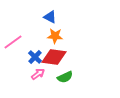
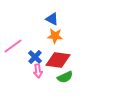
blue triangle: moved 2 px right, 2 px down
pink line: moved 4 px down
red diamond: moved 4 px right, 3 px down
pink arrow: moved 3 px up; rotated 120 degrees clockwise
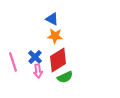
pink line: moved 16 px down; rotated 72 degrees counterclockwise
red diamond: rotated 40 degrees counterclockwise
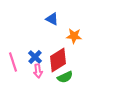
orange star: moved 19 px right
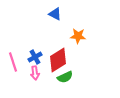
blue triangle: moved 3 px right, 5 px up
orange star: moved 4 px right
blue cross: rotated 16 degrees clockwise
pink arrow: moved 3 px left, 2 px down
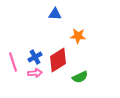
blue triangle: rotated 24 degrees counterclockwise
pink arrow: rotated 88 degrees counterclockwise
green semicircle: moved 15 px right
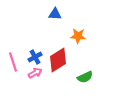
pink arrow: rotated 24 degrees counterclockwise
green semicircle: moved 5 px right
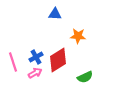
blue cross: moved 1 px right
